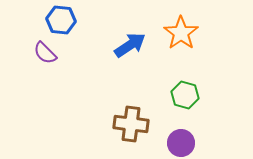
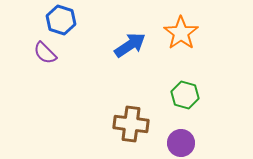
blue hexagon: rotated 12 degrees clockwise
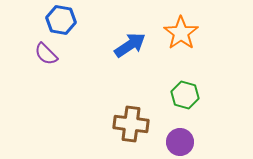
blue hexagon: rotated 8 degrees counterclockwise
purple semicircle: moved 1 px right, 1 px down
purple circle: moved 1 px left, 1 px up
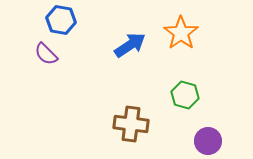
purple circle: moved 28 px right, 1 px up
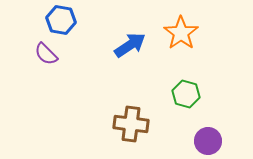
green hexagon: moved 1 px right, 1 px up
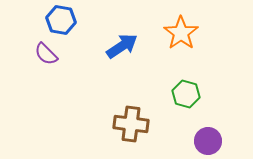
blue arrow: moved 8 px left, 1 px down
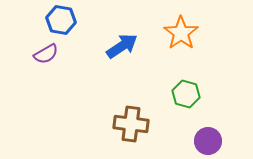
purple semicircle: rotated 75 degrees counterclockwise
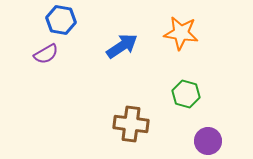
orange star: rotated 28 degrees counterclockwise
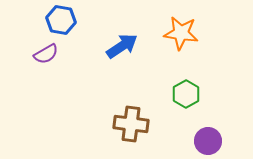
green hexagon: rotated 16 degrees clockwise
